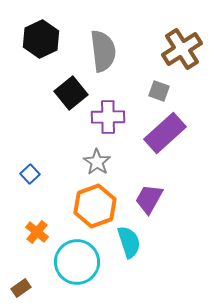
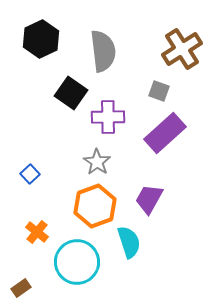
black square: rotated 16 degrees counterclockwise
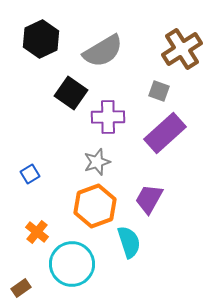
gray semicircle: rotated 66 degrees clockwise
gray star: rotated 20 degrees clockwise
blue square: rotated 12 degrees clockwise
cyan circle: moved 5 px left, 2 px down
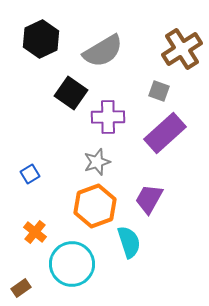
orange cross: moved 2 px left
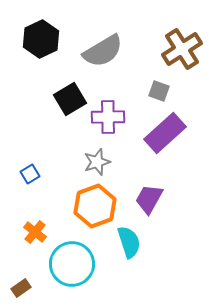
black square: moved 1 px left, 6 px down; rotated 24 degrees clockwise
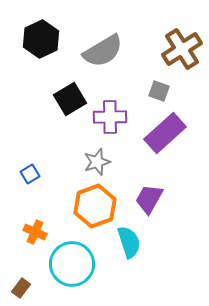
purple cross: moved 2 px right
orange cross: rotated 15 degrees counterclockwise
brown rectangle: rotated 18 degrees counterclockwise
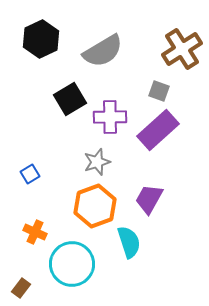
purple rectangle: moved 7 px left, 3 px up
